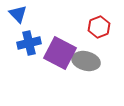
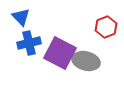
blue triangle: moved 3 px right, 3 px down
red hexagon: moved 7 px right
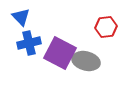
red hexagon: rotated 15 degrees clockwise
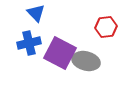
blue triangle: moved 15 px right, 4 px up
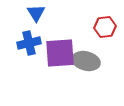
blue triangle: rotated 12 degrees clockwise
red hexagon: moved 1 px left
purple square: rotated 32 degrees counterclockwise
